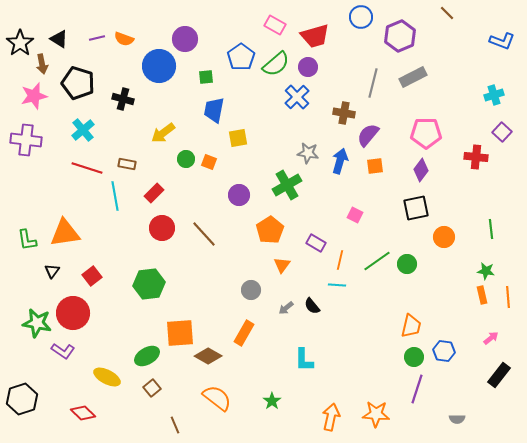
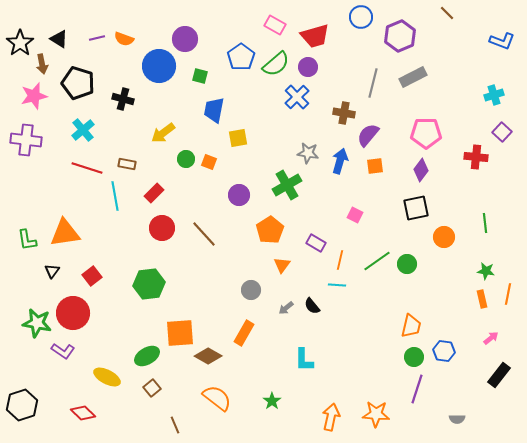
green square at (206, 77): moved 6 px left, 1 px up; rotated 21 degrees clockwise
green line at (491, 229): moved 6 px left, 6 px up
orange rectangle at (482, 295): moved 4 px down
orange line at (508, 297): moved 3 px up; rotated 15 degrees clockwise
black hexagon at (22, 399): moved 6 px down
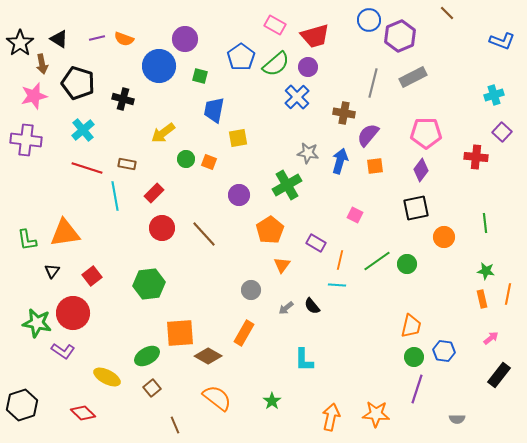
blue circle at (361, 17): moved 8 px right, 3 px down
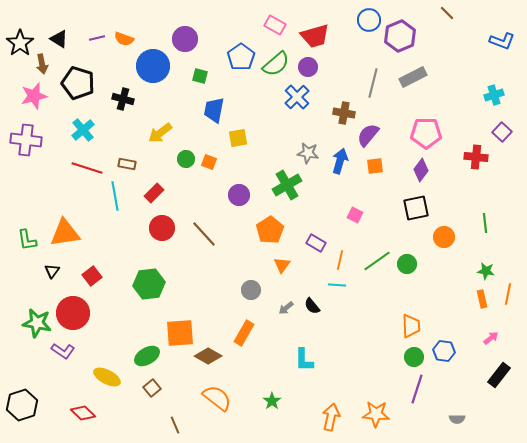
blue circle at (159, 66): moved 6 px left
yellow arrow at (163, 133): moved 3 px left
orange trapezoid at (411, 326): rotated 15 degrees counterclockwise
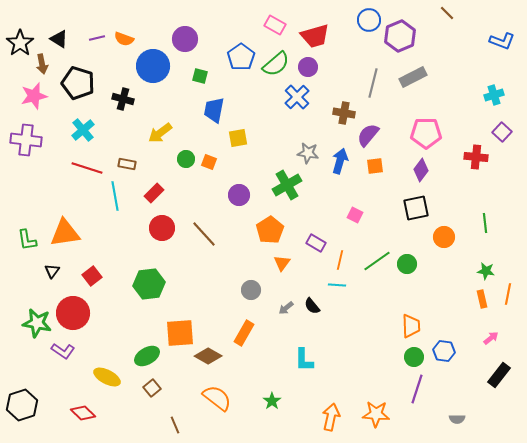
orange triangle at (282, 265): moved 2 px up
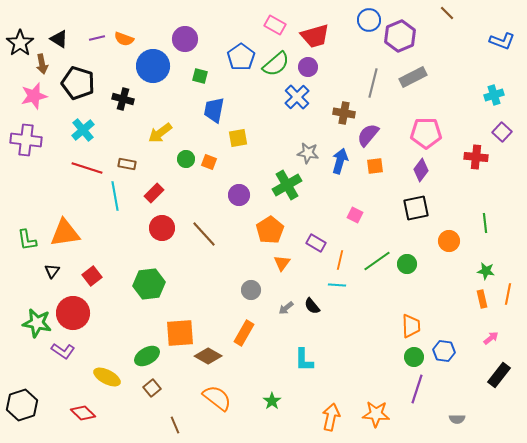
orange circle at (444, 237): moved 5 px right, 4 px down
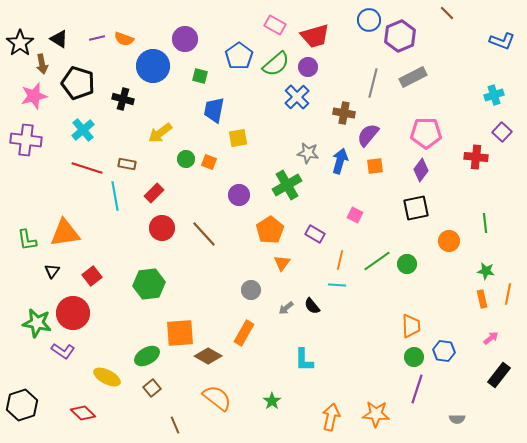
blue pentagon at (241, 57): moved 2 px left, 1 px up
purple rectangle at (316, 243): moved 1 px left, 9 px up
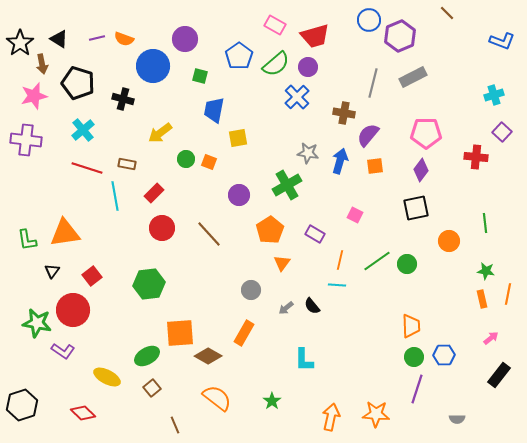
brown line at (204, 234): moved 5 px right
red circle at (73, 313): moved 3 px up
blue hexagon at (444, 351): moved 4 px down; rotated 10 degrees counterclockwise
